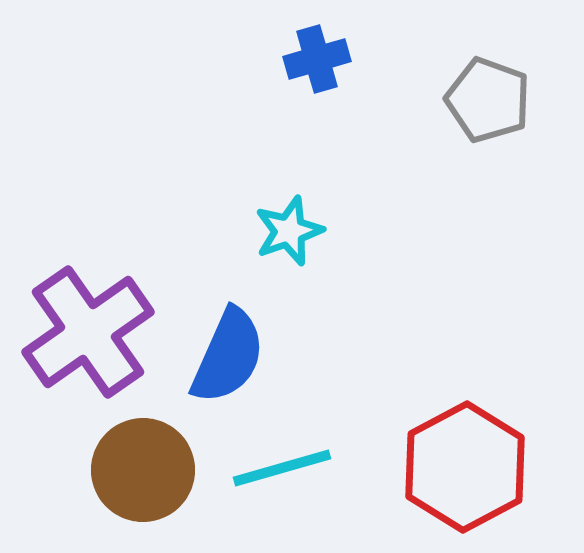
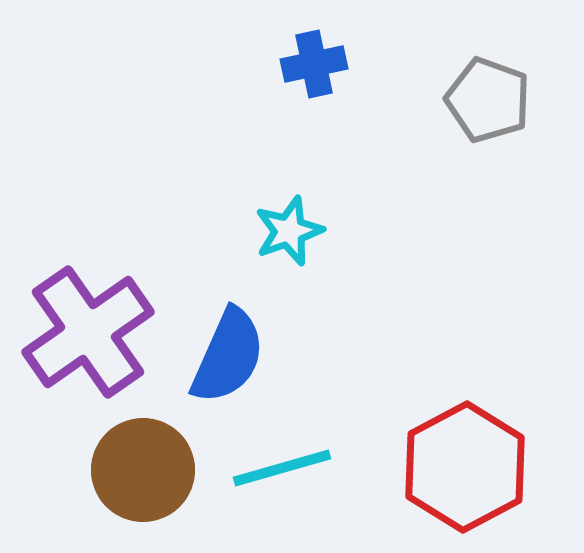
blue cross: moved 3 px left, 5 px down; rotated 4 degrees clockwise
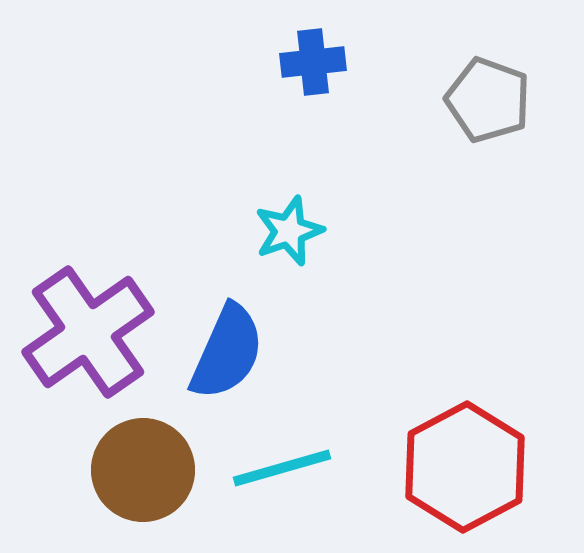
blue cross: moved 1 px left, 2 px up; rotated 6 degrees clockwise
blue semicircle: moved 1 px left, 4 px up
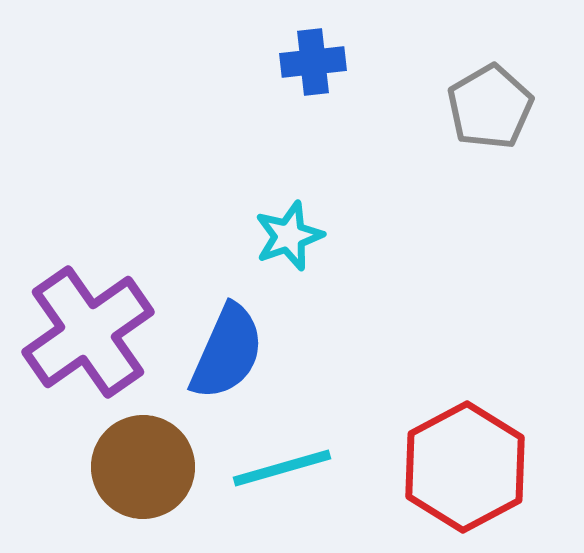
gray pentagon: moved 2 px right, 7 px down; rotated 22 degrees clockwise
cyan star: moved 5 px down
brown circle: moved 3 px up
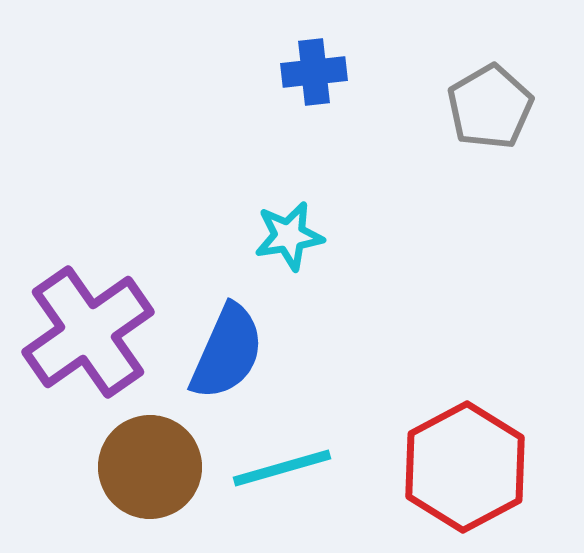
blue cross: moved 1 px right, 10 px down
cyan star: rotated 10 degrees clockwise
brown circle: moved 7 px right
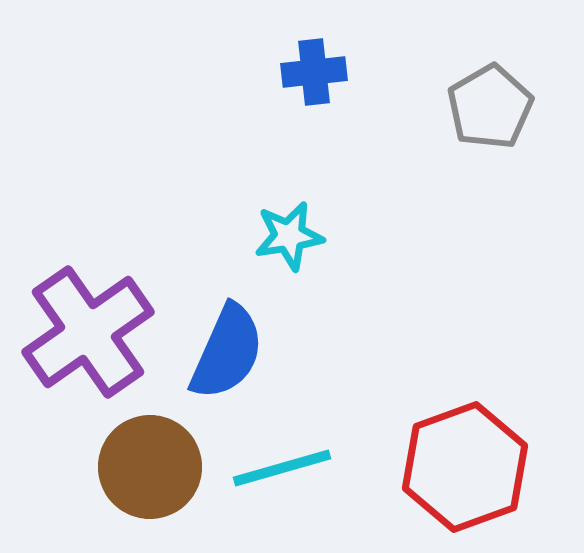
red hexagon: rotated 8 degrees clockwise
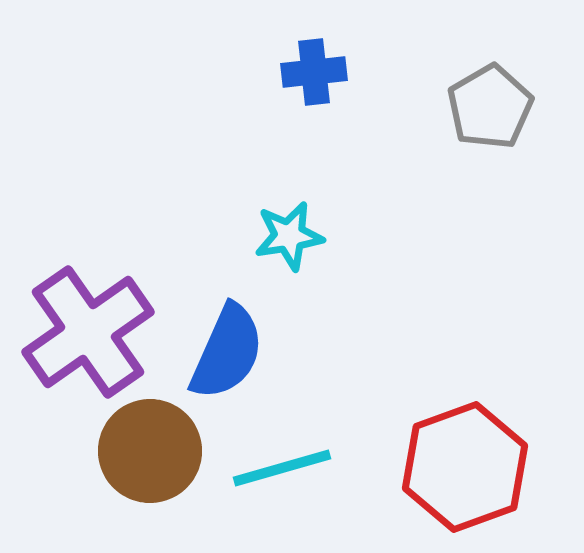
brown circle: moved 16 px up
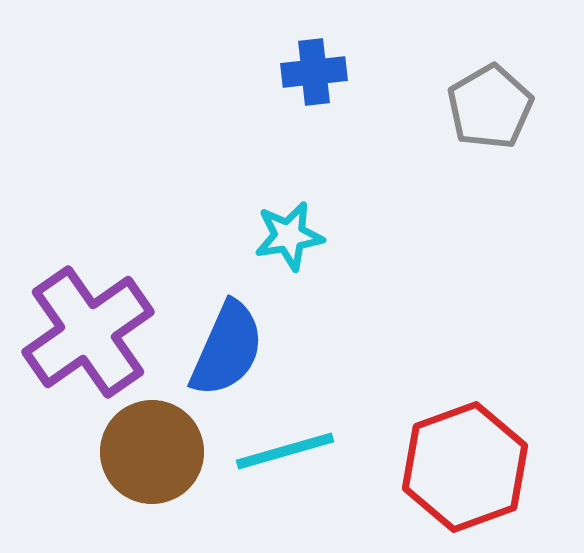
blue semicircle: moved 3 px up
brown circle: moved 2 px right, 1 px down
cyan line: moved 3 px right, 17 px up
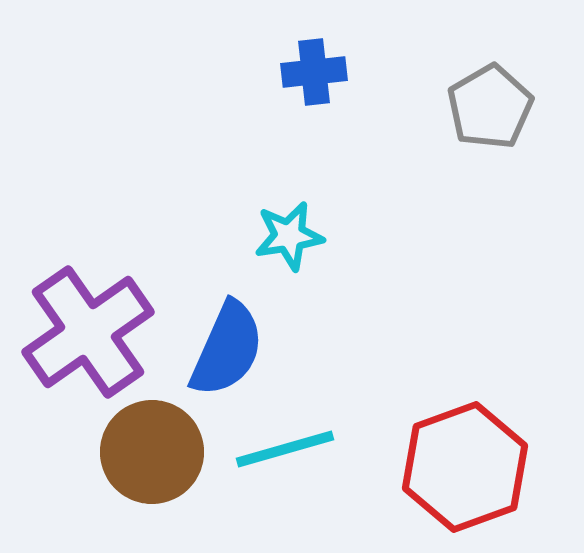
cyan line: moved 2 px up
